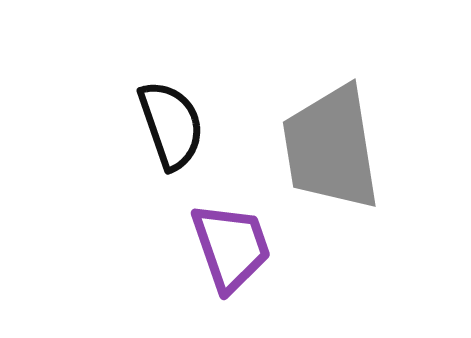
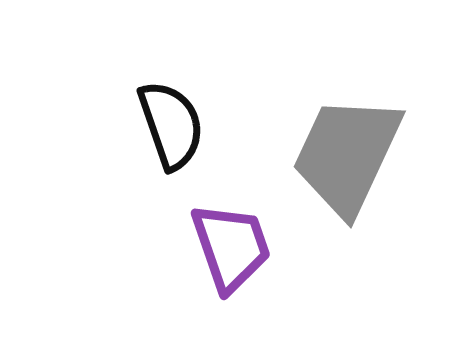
gray trapezoid: moved 16 px right, 7 px down; rotated 34 degrees clockwise
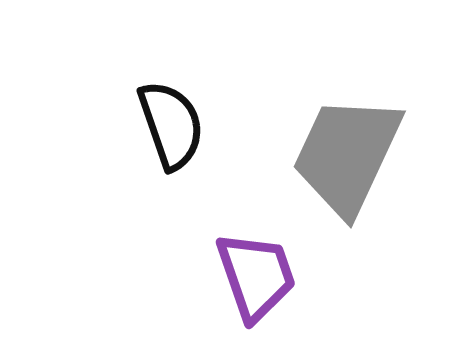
purple trapezoid: moved 25 px right, 29 px down
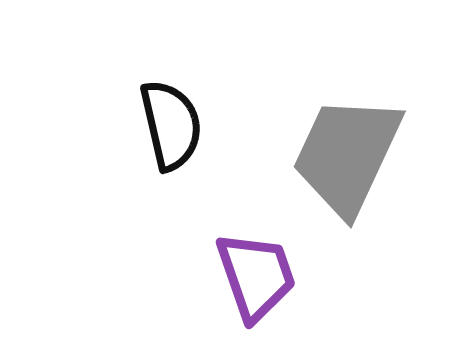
black semicircle: rotated 6 degrees clockwise
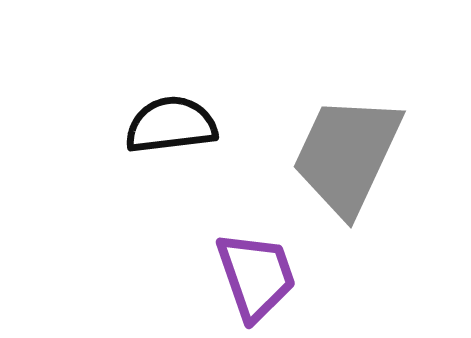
black semicircle: rotated 84 degrees counterclockwise
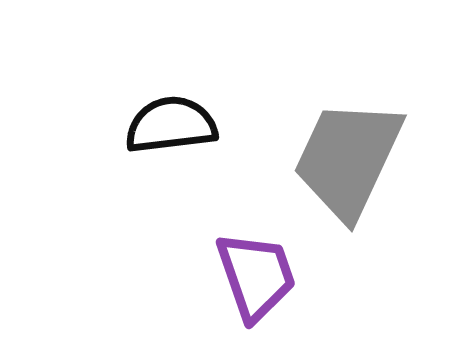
gray trapezoid: moved 1 px right, 4 px down
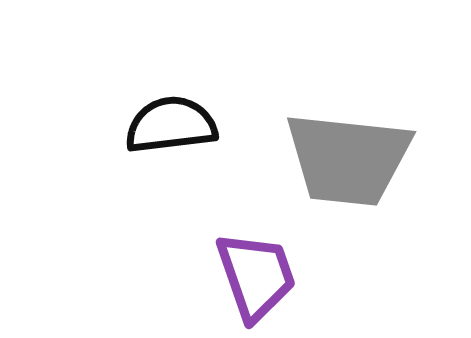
gray trapezoid: rotated 109 degrees counterclockwise
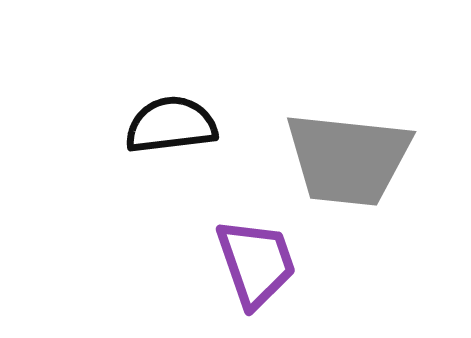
purple trapezoid: moved 13 px up
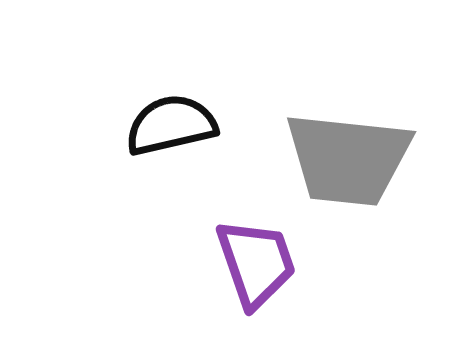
black semicircle: rotated 6 degrees counterclockwise
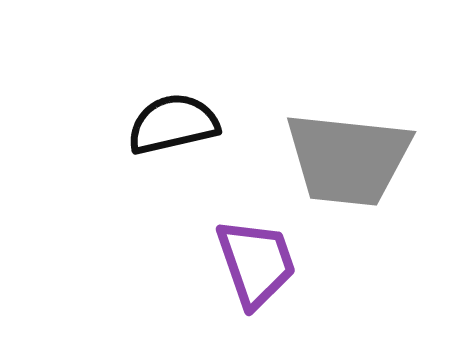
black semicircle: moved 2 px right, 1 px up
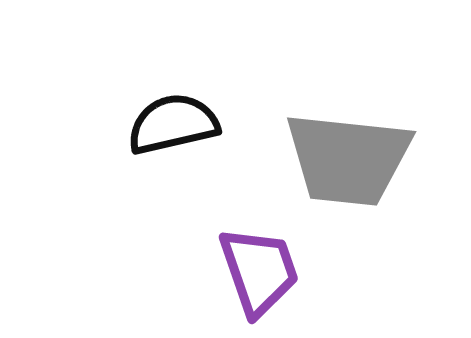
purple trapezoid: moved 3 px right, 8 px down
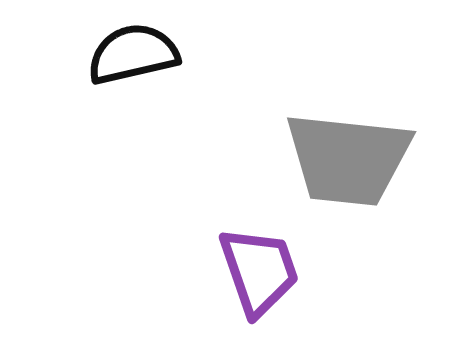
black semicircle: moved 40 px left, 70 px up
